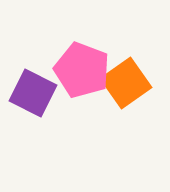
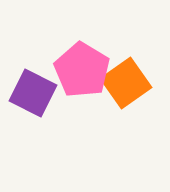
pink pentagon: rotated 10 degrees clockwise
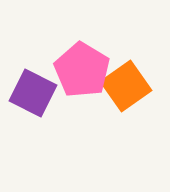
orange square: moved 3 px down
